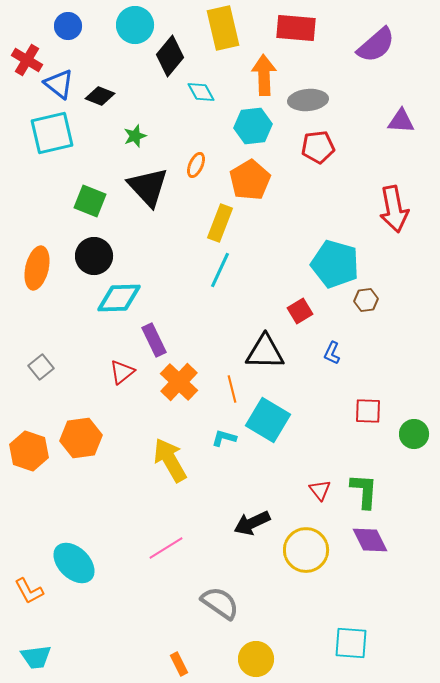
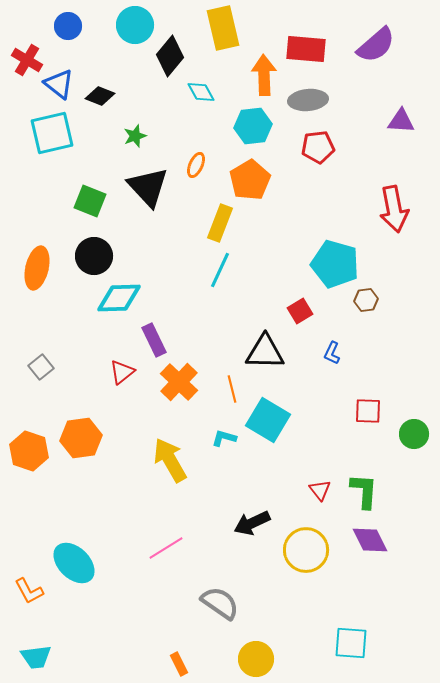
red rectangle at (296, 28): moved 10 px right, 21 px down
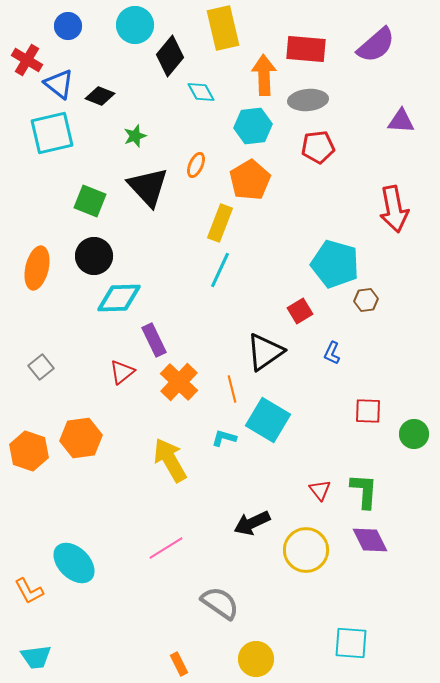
black triangle at (265, 352): rotated 36 degrees counterclockwise
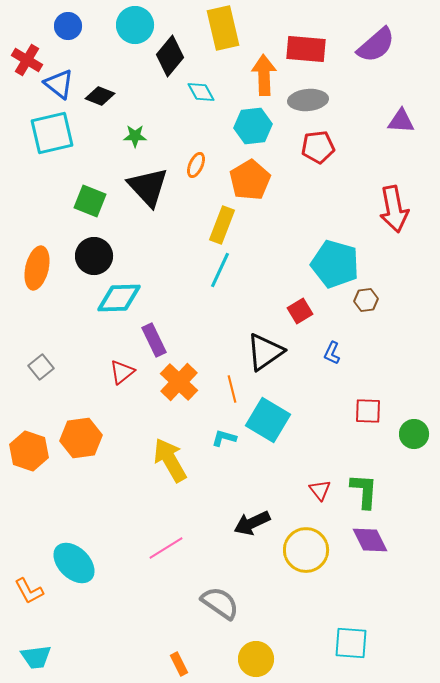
green star at (135, 136): rotated 20 degrees clockwise
yellow rectangle at (220, 223): moved 2 px right, 2 px down
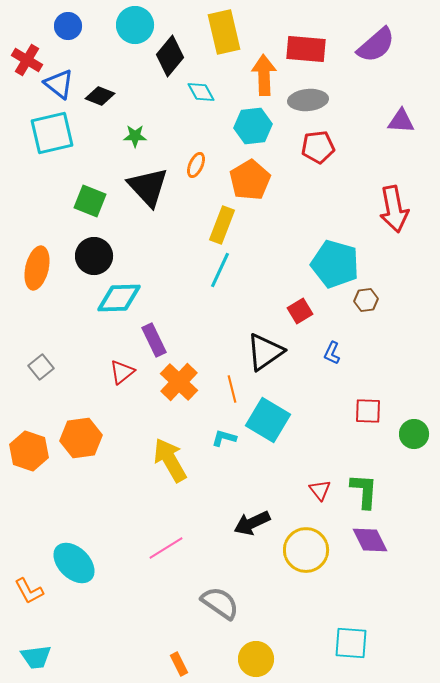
yellow rectangle at (223, 28): moved 1 px right, 4 px down
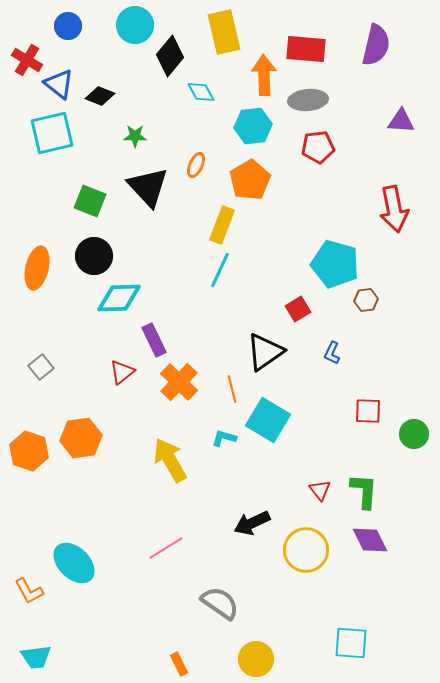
purple semicircle at (376, 45): rotated 36 degrees counterclockwise
red square at (300, 311): moved 2 px left, 2 px up
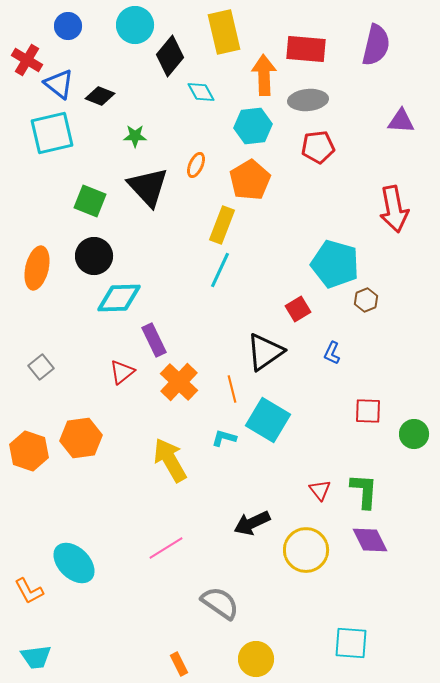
brown hexagon at (366, 300): rotated 15 degrees counterclockwise
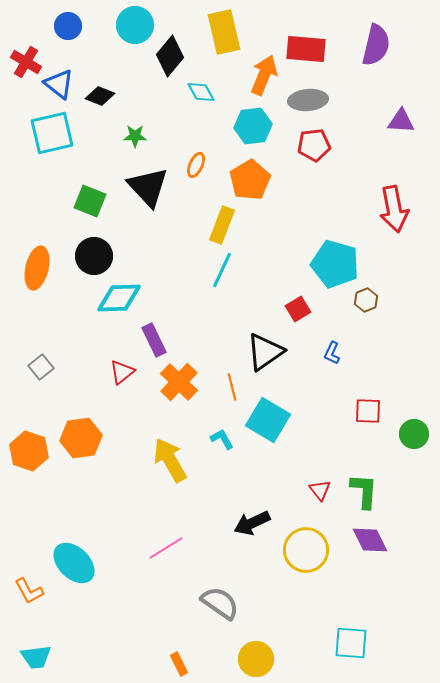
red cross at (27, 60): moved 1 px left, 2 px down
orange arrow at (264, 75): rotated 24 degrees clockwise
red pentagon at (318, 147): moved 4 px left, 2 px up
cyan line at (220, 270): moved 2 px right
orange line at (232, 389): moved 2 px up
cyan L-shape at (224, 438): moved 2 px left, 1 px down; rotated 45 degrees clockwise
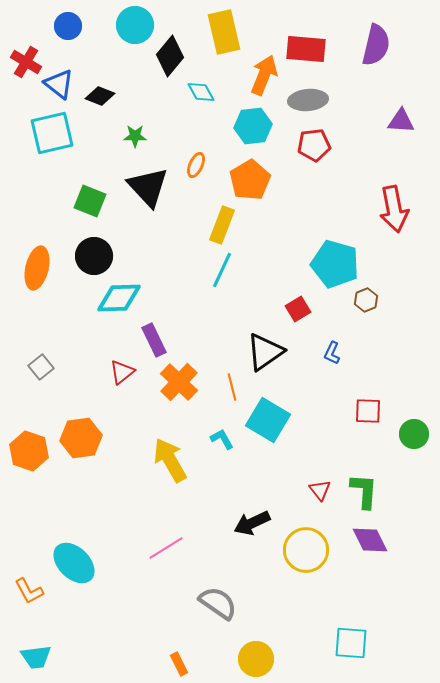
gray semicircle at (220, 603): moved 2 px left
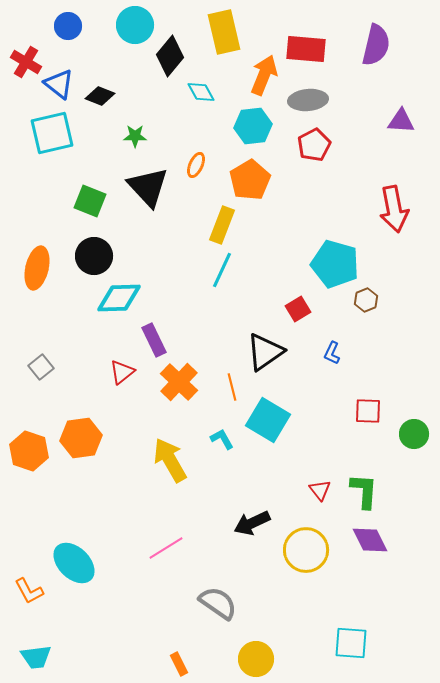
red pentagon at (314, 145): rotated 20 degrees counterclockwise
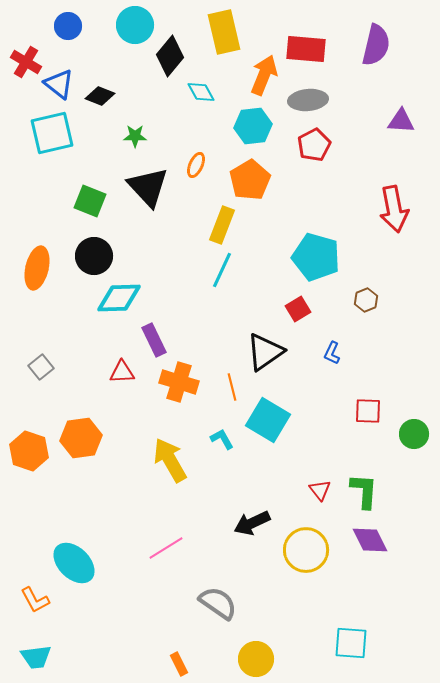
cyan pentagon at (335, 264): moved 19 px left, 7 px up
red triangle at (122, 372): rotated 36 degrees clockwise
orange cross at (179, 382): rotated 27 degrees counterclockwise
orange L-shape at (29, 591): moved 6 px right, 9 px down
